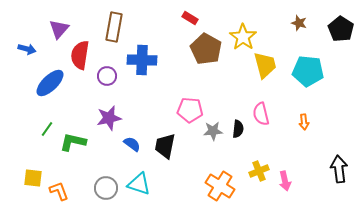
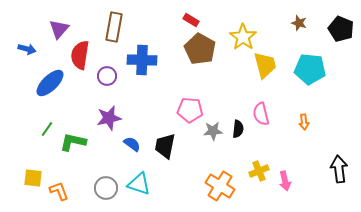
red rectangle: moved 1 px right, 2 px down
black pentagon: rotated 10 degrees counterclockwise
brown pentagon: moved 6 px left
cyan pentagon: moved 2 px right, 2 px up
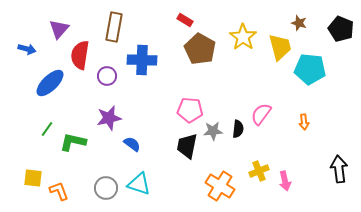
red rectangle: moved 6 px left
yellow trapezoid: moved 15 px right, 18 px up
pink semicircle: rotated 50 degrees clockwise
black trapezoid: moved 22 px right
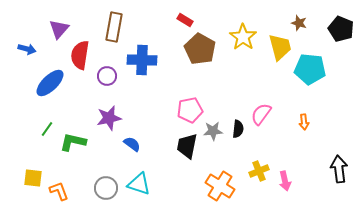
pink pentagon: rotated 15 degrees counterclockwise
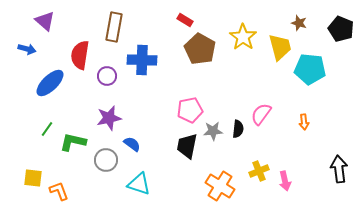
purple triangle: moved 14 px left, 8 px up; rotated 30 degrees counterclockwise
gray circle: moved 28 px up
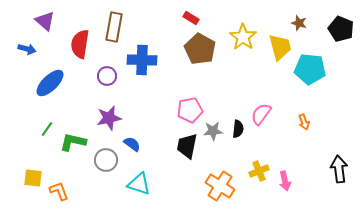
red rectangle: moved 6 px right, 2 px up
red semicircle: moved 11 px up
orange arrow: rotated 14 degrees counterclockwise
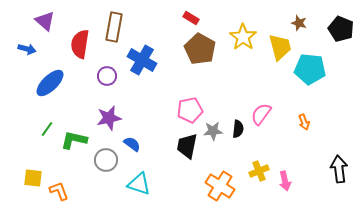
blue cross: rotated 28 degrees clockwise
green L-shape: moved 1 px right, 2 px up
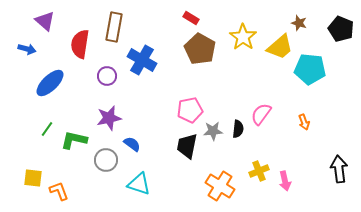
yellow trapezoid: rotated 64 degrees clockwise
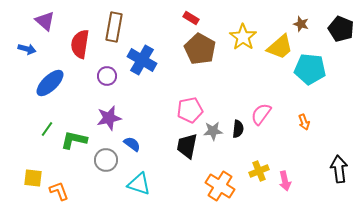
brown star: moved 2 px right, 1 px down
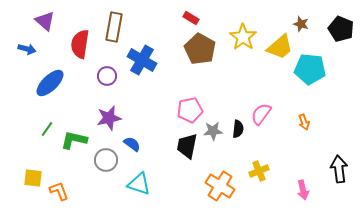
pink arrow: moved 18 px right, 9 px down
